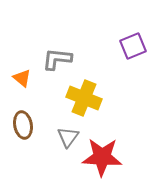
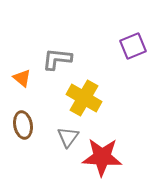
yellow cross: rotated 8 degrees clockwise
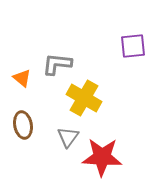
purple square: rotated 16 degrees clockwise
gray L-shape: moved 5 px down
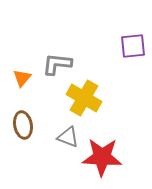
orange triangle: rotated 30 degrees clockwise
gray triangle: rotated 45 degrees counterclockwise
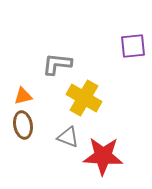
orange triangle: moved 1 px right, 18 px down; rotated 36 degrees clockwise
red star: moved 1 px right, 1 px up
